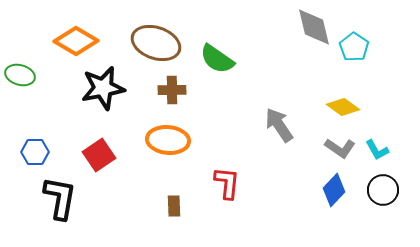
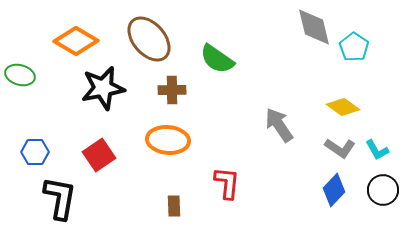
brown ellipse: moved 7 px left, 4 px up; rotated 30 degrees clockwise
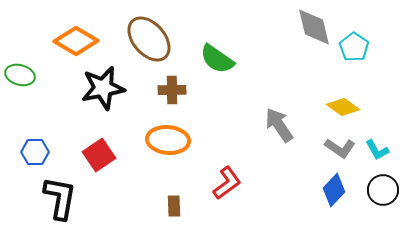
red L-shape: rotated 48 degrees clockwise
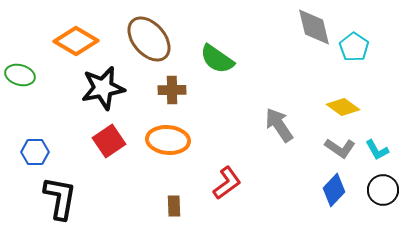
red square: moved 10 px right, 14 px up
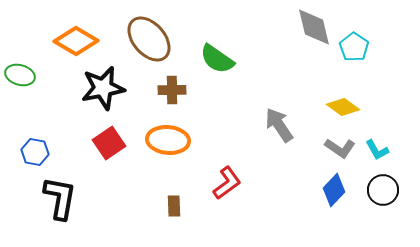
red square: moved 2 px down
blue hexagon: rotated 12 degrees clockwise
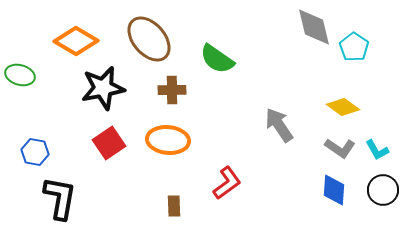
blue diamond: rotated 40 degrees counterclockwise
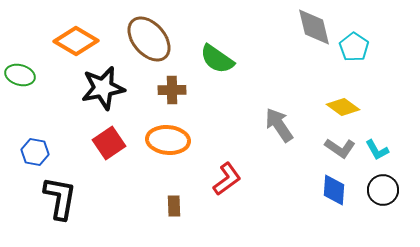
red L-shape: moved 4 px up
